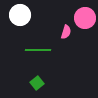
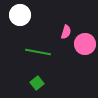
pink circle: moved 26 px down
green line: moved 2 px down; rotated 10 degrees clockwise
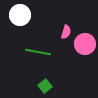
green square: moved 8 px right, 3 px down
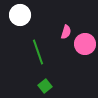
green line: rotated 60 degrees clockwise
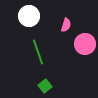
white circle: moved 9 px right, 1 px down
pink semicircle: moved 7 px up
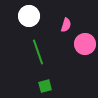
green square: rotated 24 degrees clockwise
